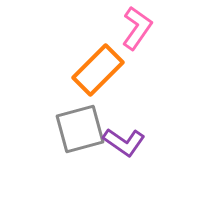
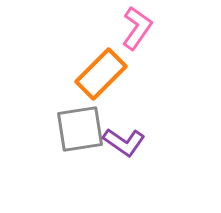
orange rectangle: moved 3 px right, 4 px down
gray square: rotated 6 degrees clockwise
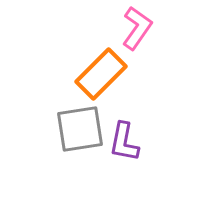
purple L-shape: rotated 66 degrees clockwise
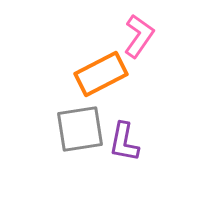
pink L-shape: moved 2 px right, 8 px down
orange rectangle: rotated 18 degrees clockwise
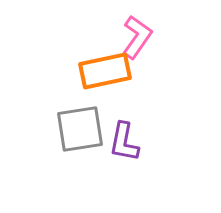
pink L-shape: moved 2 px left, 1 px down
orange rectangle: moved 4 px right, 3 px up; rotated 15 degrees clockwise
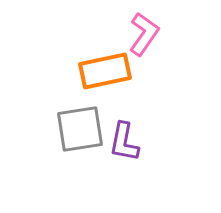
pink L-shape: moved 7 px right, 3 px up
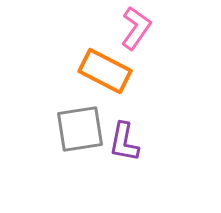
pink L-shape: moved 8 px left, 6 px up
orange rectangle: rotated 39 degrees clockwise
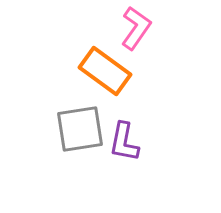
orange rectangle: rotated 9 degrees clockwise
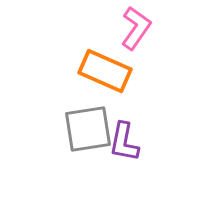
orange rectangle: rotated 12 degrees counterclockwise
gray square: moved 8 px right
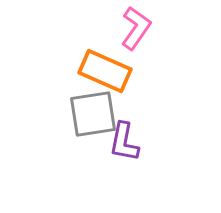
gray square: moved 5 px right, 15 px up
